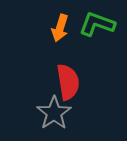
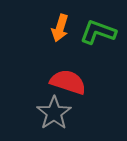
green L-shape: moved 1 px right, 8 px down
red semicircle: rotated 63 degrees counterclockwise
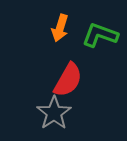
green L-shape: moved 2 px right, 3 px down
red semicircle: moved 2 px up; rotated 102 degrees clockwise
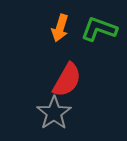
green L-shape: moved 1 px left, 6 px up
red semicircle: moved 1 px left
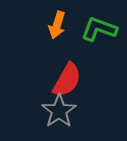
orange arrow: moved 3 px left, 3 px up
gray star: moved 5 px right, 2 px up
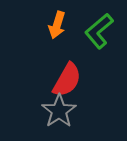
green L-shape: moved 2 px down; rotated 60 degrees counterclockwise
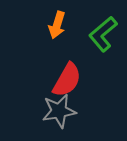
green L-shape: moved 4 px right, 3 px down
gray star: rotated 24 degrees clockwise
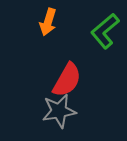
orange arrow: moved 9 px left, 3 px up
green L-shape: moved 2 px right, 3 px up
